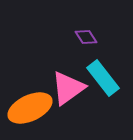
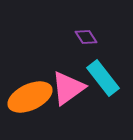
orange ellipse: moved 11 px up
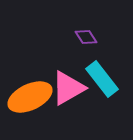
cyan rectangle: moved 1 px left, 1 px down
pink triangle: rotated 6 degrees clockwise
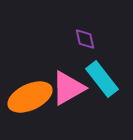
purple diamond: moved 1 px left, 2 px down; rotated 20 degrees clockwise
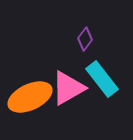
purple diamond: rotated 50 degrees clockwise
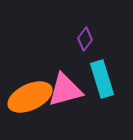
cyan rectangle: rotated 21 degrees clockwise
pink triangle: moved 3 px left, 2 px down; rotated 15 degrees clockwise
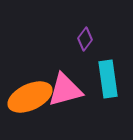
cyan rectangle: moved 6 px right; rotated 9 degrees clockwise
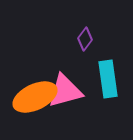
pink triangle: moved 1 px down
orange ellipse: moved 5 px right
